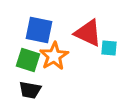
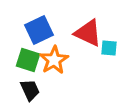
blue square: rotated 36 degrees counterclockwise
orange star: moved 4 px down
black trapezoid: rotated 125 degrees counterclockwise
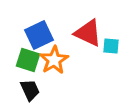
blue square: moved 5 px down
cyan square: moved 2 px right, 2 px up
